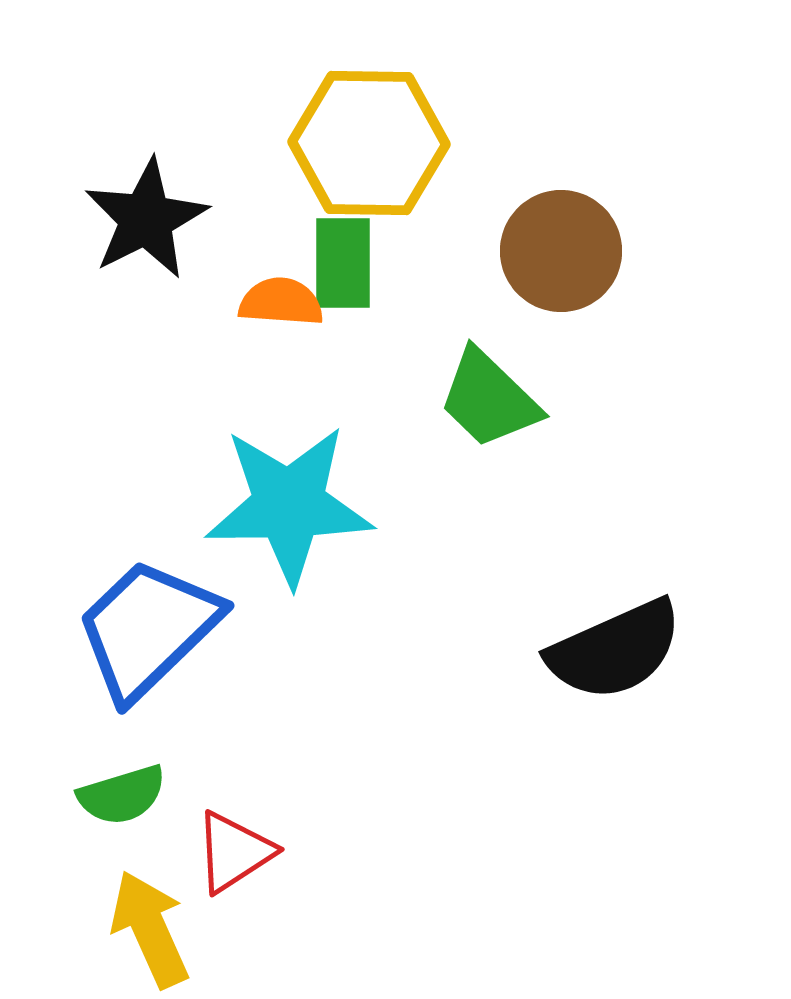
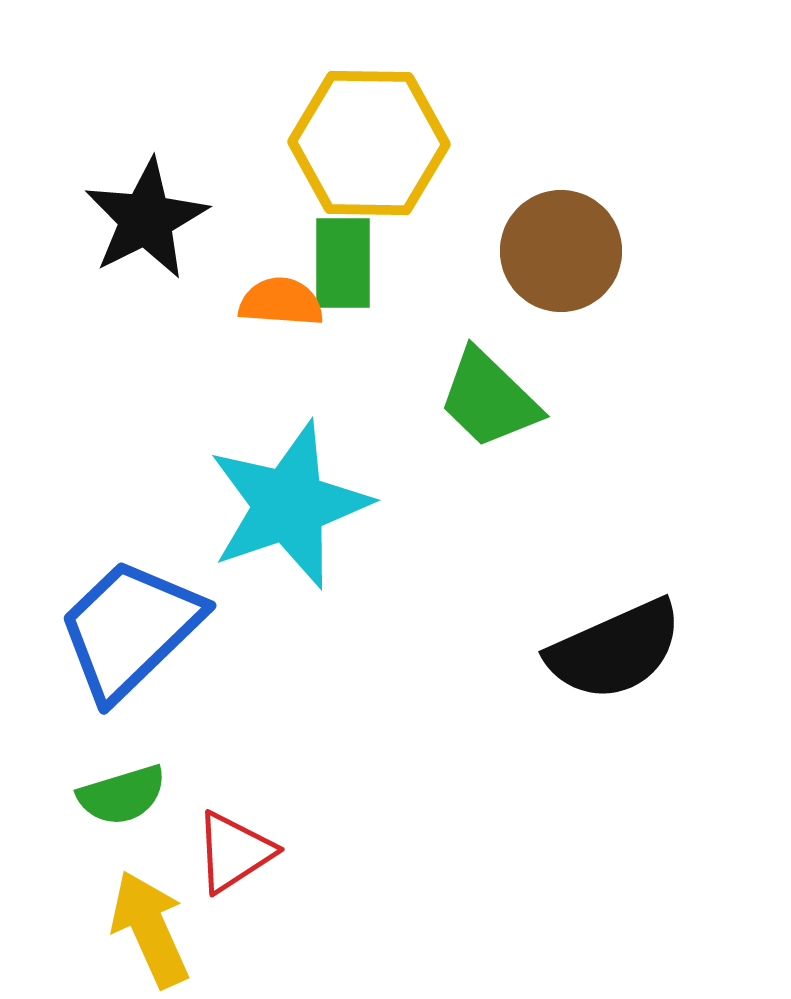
cyan star: rotated 18 degrees counterclockwise
blue trapezoid: moved 18 px left
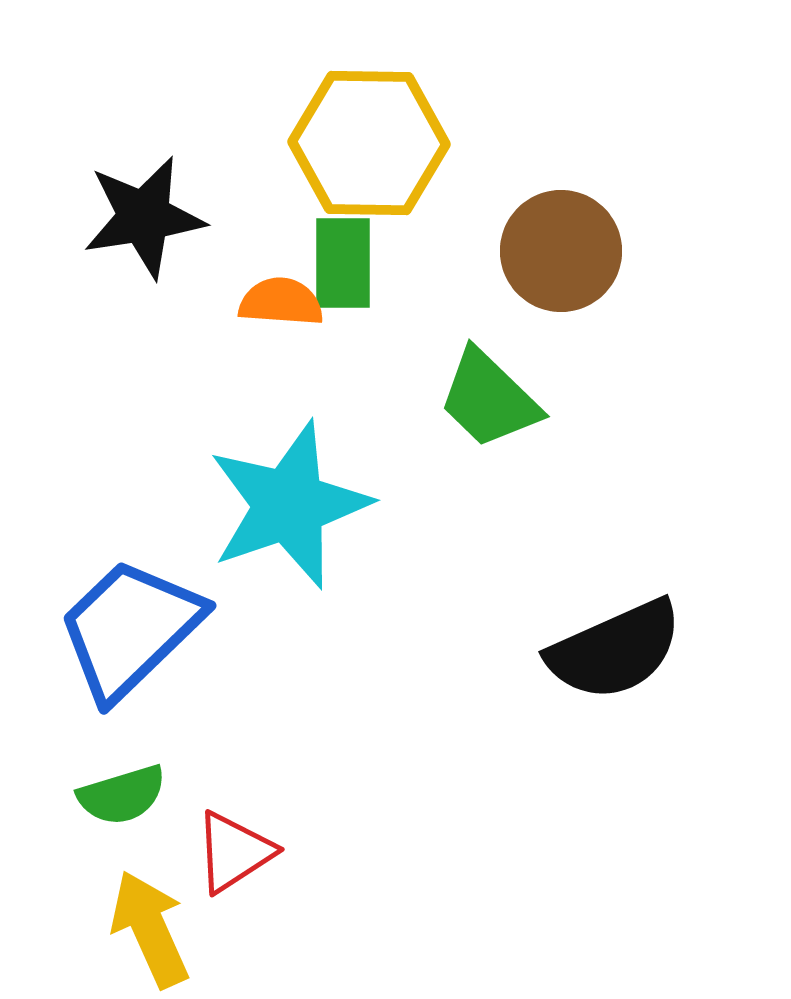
black star: moved 2 px left, 2 px up; rotated 18 degrees clockwise
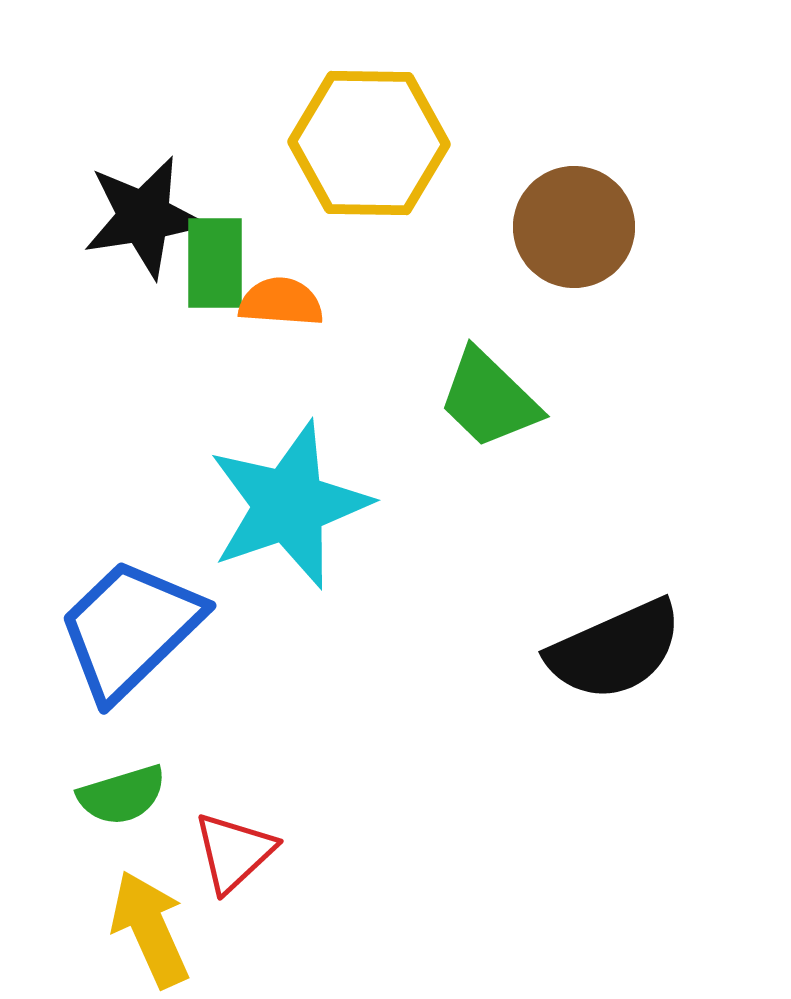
brown circle: moved 13 px right, 24 px up
green rectangle: moved 128 px left
red triangle: rotated 10 degrees counterclockwise
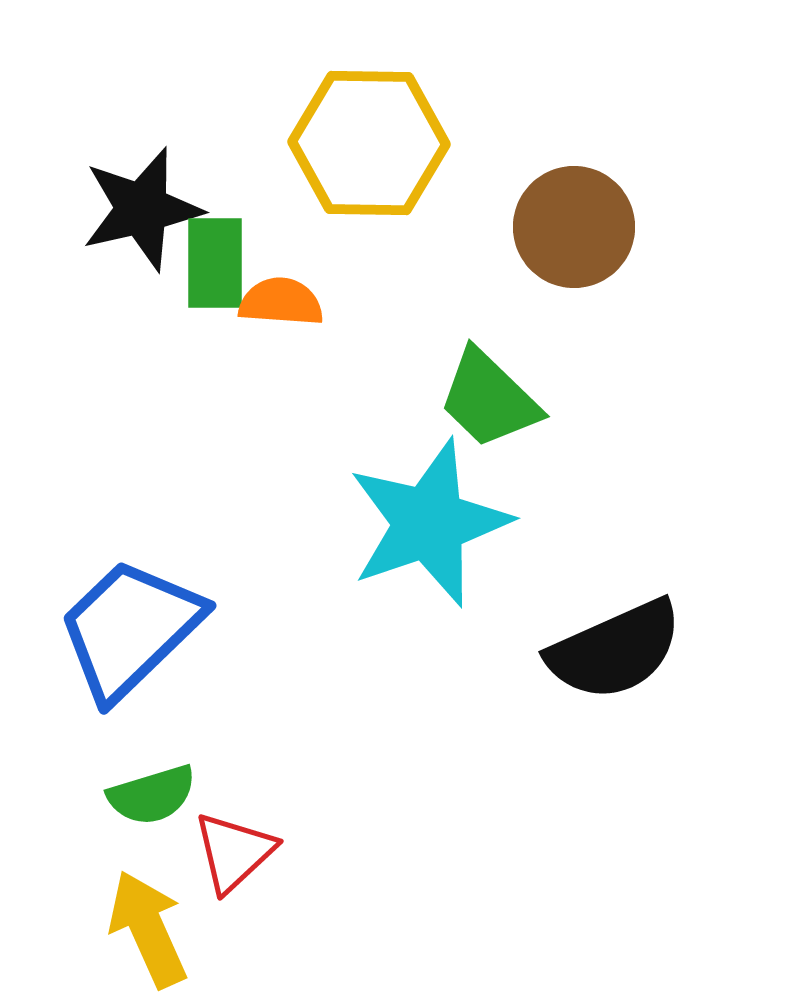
black star: moved 2 px left, 8 px up; rotated 4 degrees counterclockwise
cyan star: moved 140 px right, 18 px down
green semicircle: moved 30 px right
yellow arrow: moved 2 px left
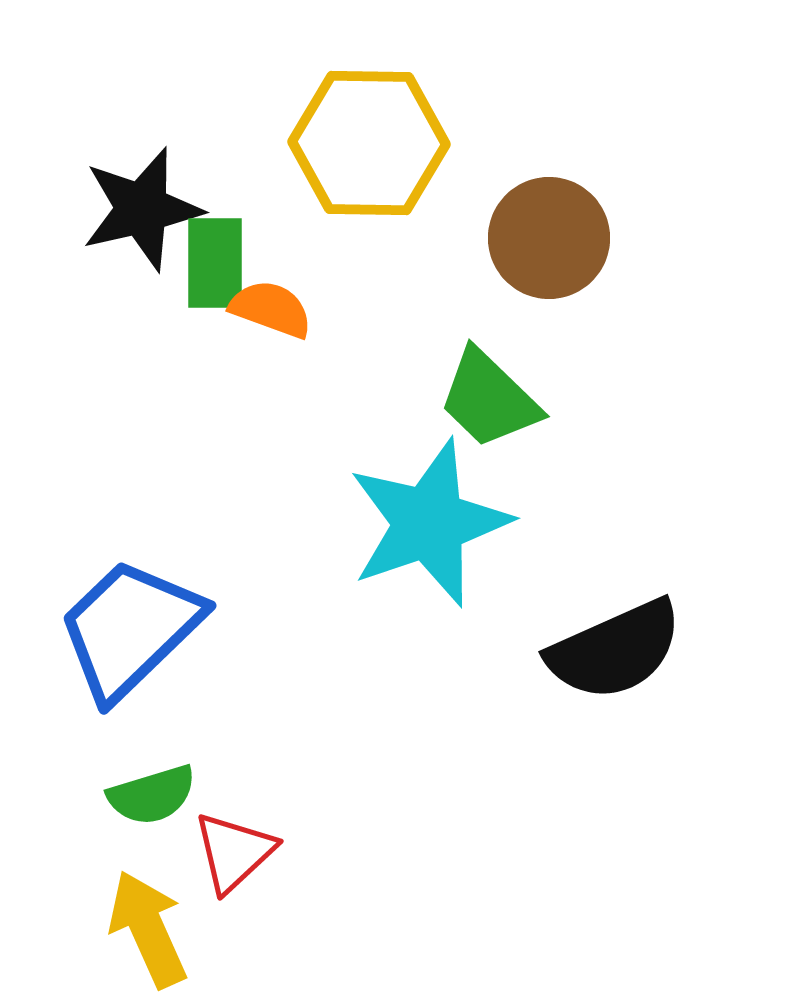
brown circle: moved 25 px left, 11 px down
orange semicircle: moved 10 px left, 7 px down; rotated 16 degrees clockwise
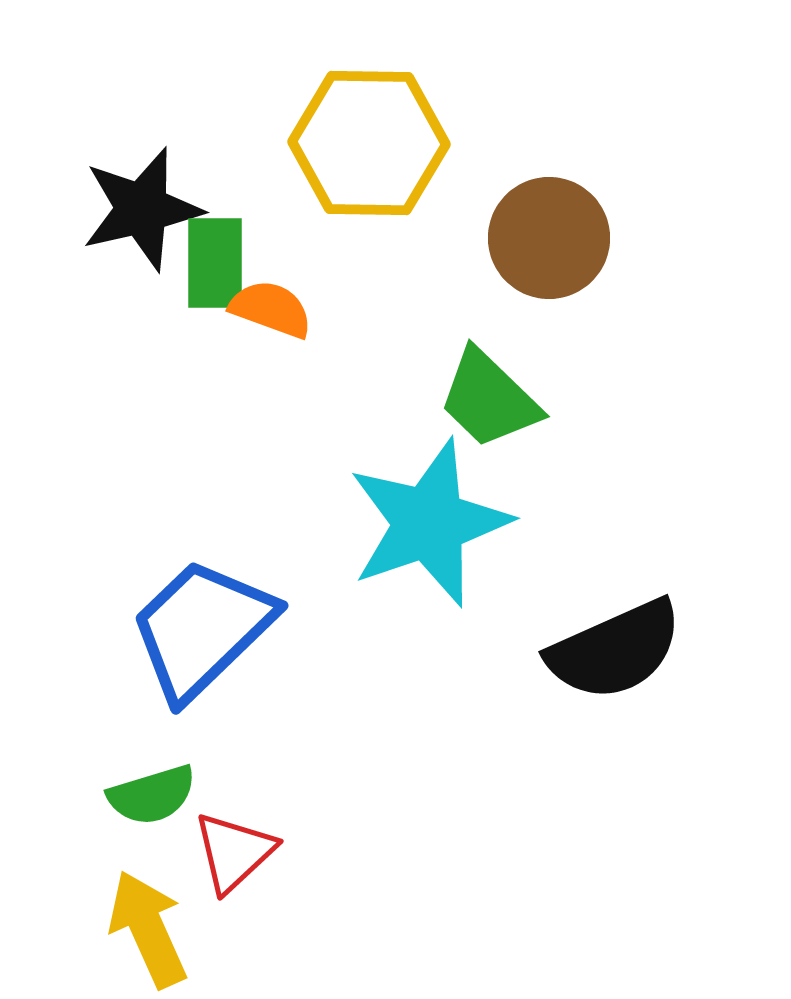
blue trapezoid: moved 72 px right
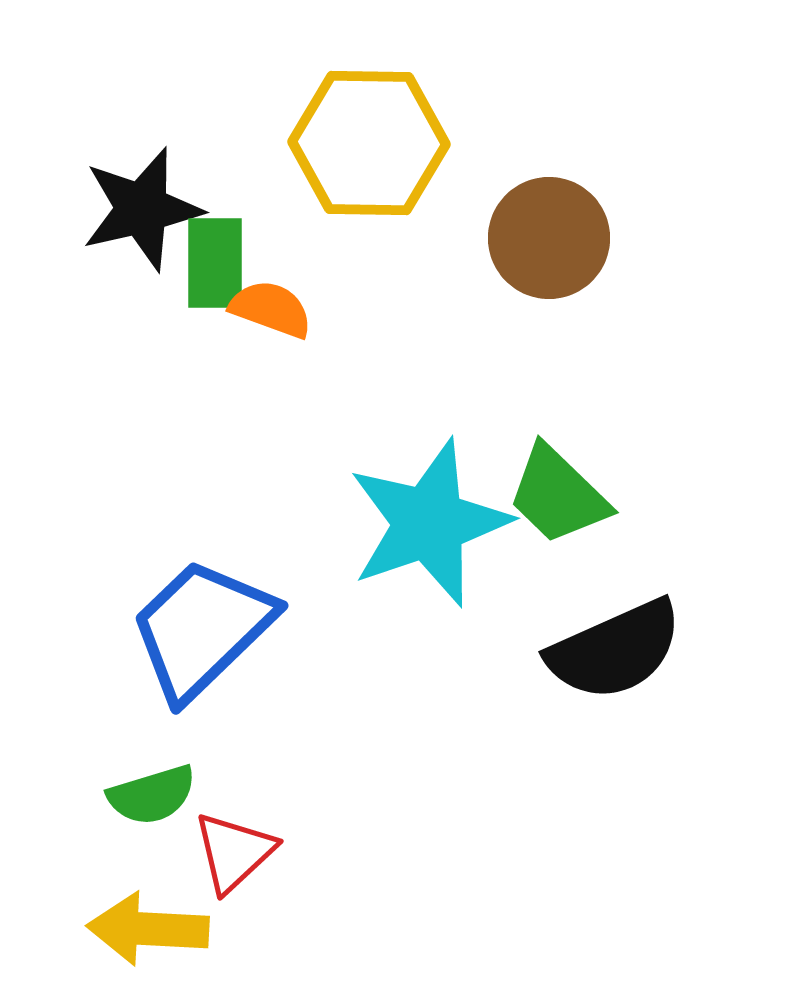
green trapezoid: moved 69 px right, 96 px down
yellow arrow: rotated 63 degrees counterclockwise
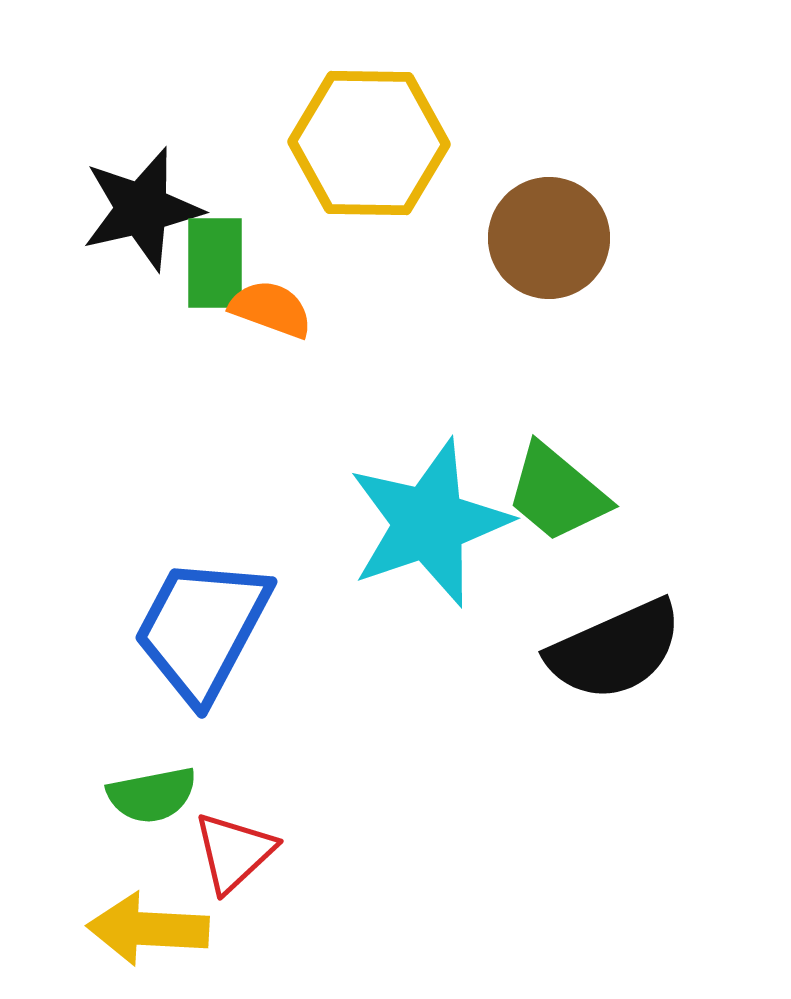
green trapezoid: moved 1 px left, 2 px up; rotated 4 degrees counterclockwise
blue trapezoid: rotated 18 degrees counterclockwise
green semicircle: rotated 6 degrees clockwise
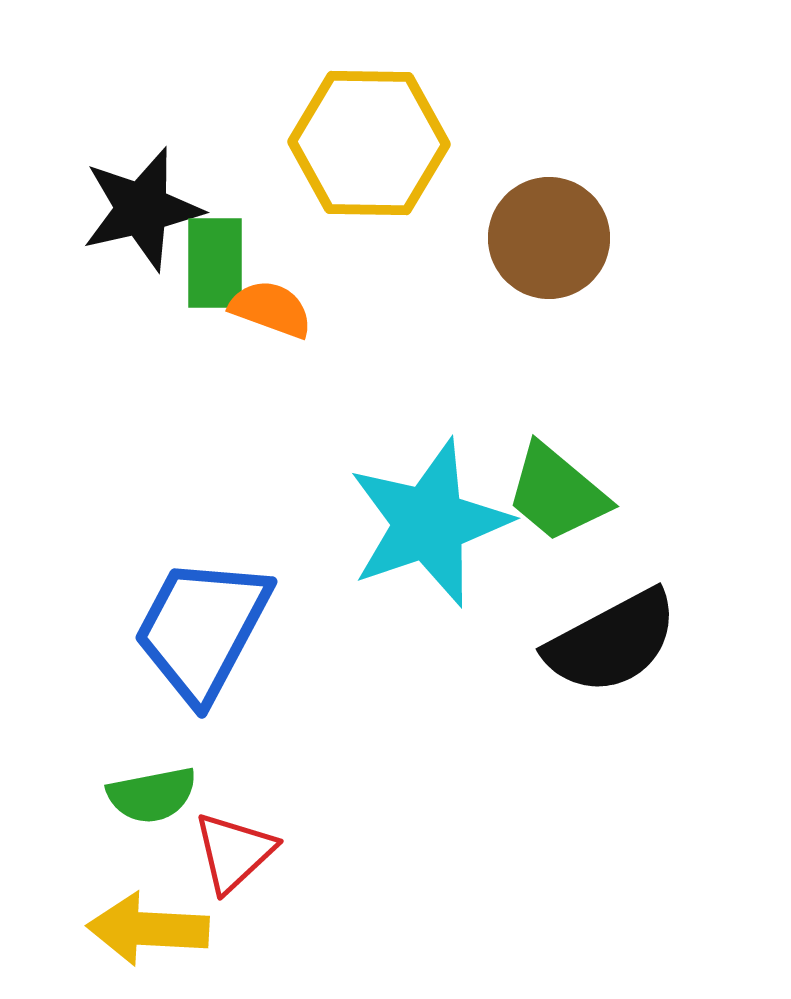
black semicircle: moved 3 px left, 8 px up; rotated 4 degrees counterclockwise
